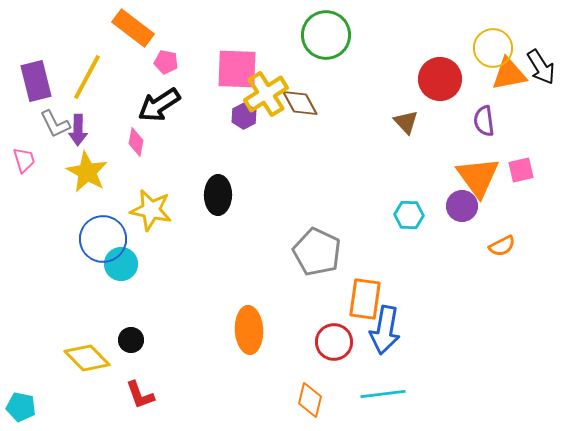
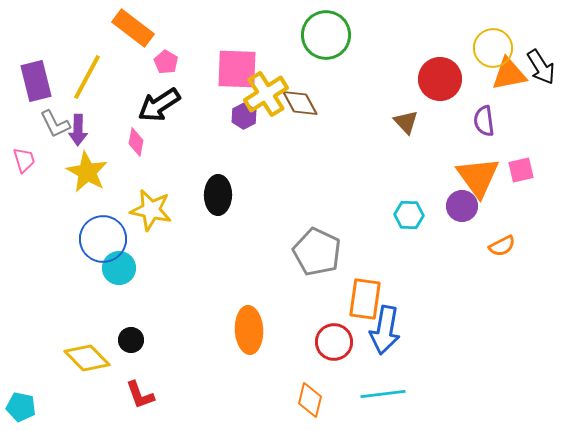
pink pentagon at (166, 62): rotated 20 degrees clockwise
cyan circle at (121, 264): moved 2 px left, 4 px down
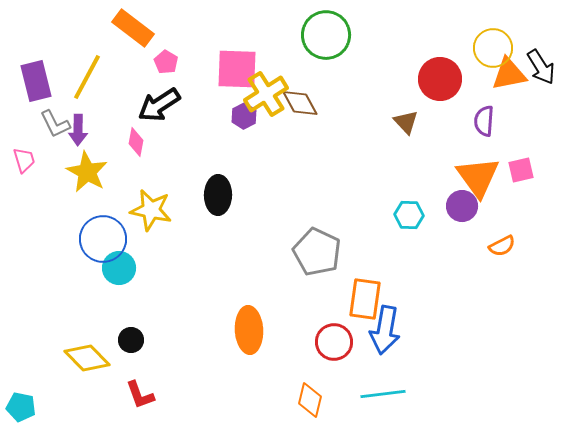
purple semicircle at (484, 121): rotated 12 degrees clockwise
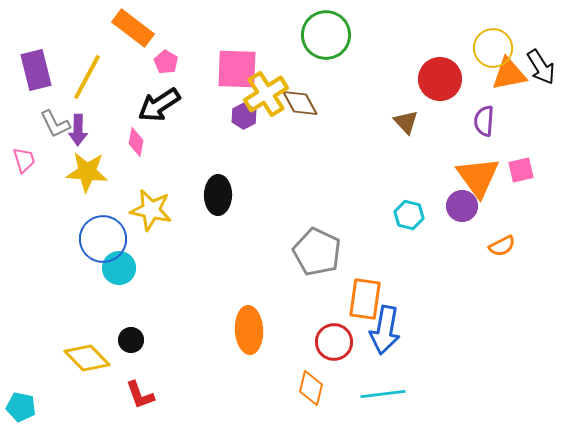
purple rectangle at (36, 81): moved 11 px up
yellow star at (87, 172): rotated 24 degrees counterclockwise
cyan hexagon at (409, 215): rotated 12 degrees clockwise
orange diamond at (310, 400): moved 1 px right, 12 px up
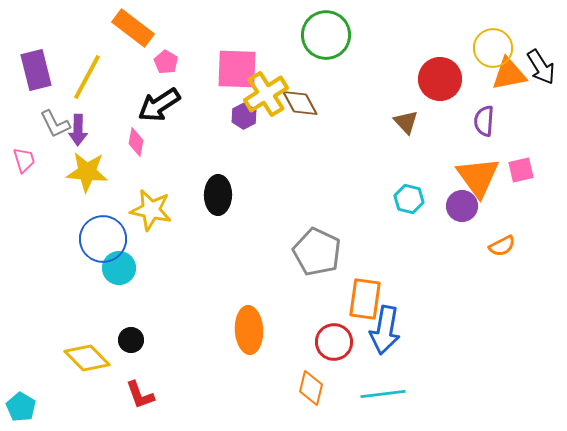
cyan hexagon at (409, 215): moved 16 px up
cyan pentagon at (21, 407): rotated 20 degrees clockwise
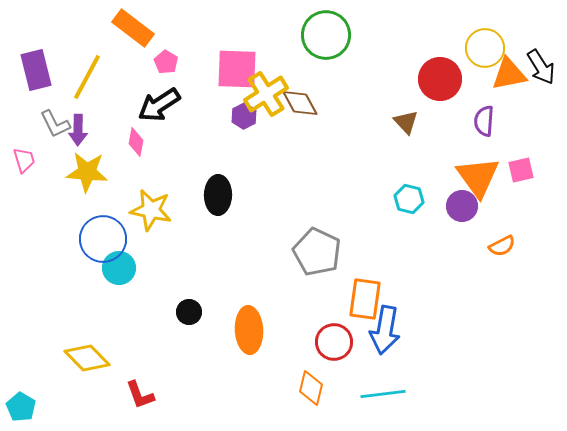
yellow circle at (493, 48): moved 8 px left
black circle at (131, 340): moved 58 px right, 28 px up
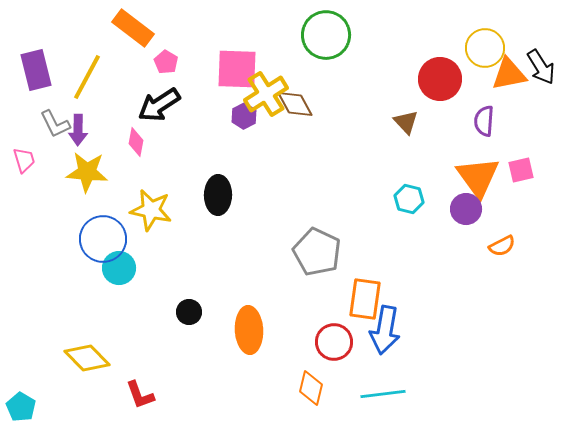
brown diamond at (300, 103): moved 5 px left, 1 px down
purple circle at (462, 206): moved 4 px right, 3 px down
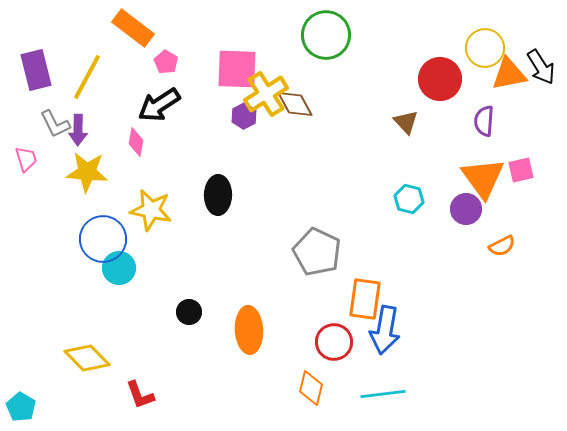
pink trapezoid at (24, 160): moved 2 px right, 1 px up
orange triangle at (478, 177): moved 5 px right, 1 px down
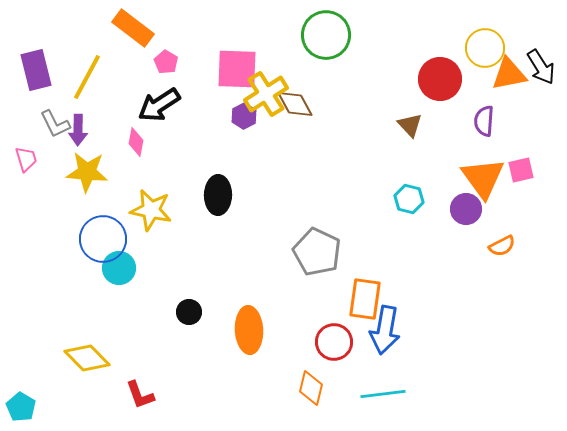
brown triangle at (406, 122): moved 4 px right, 3 px down
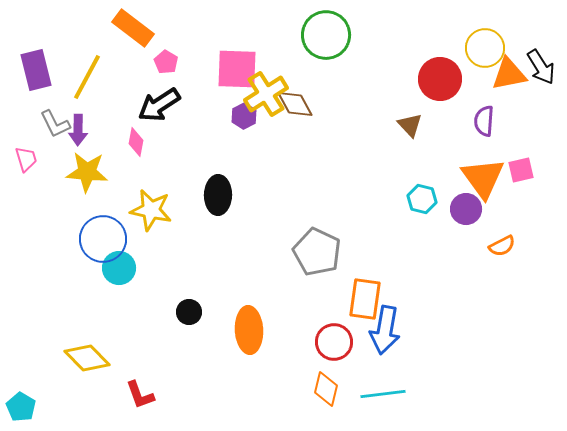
cyan hexagon at (409, 199): moved 13 px right
orange diamond at (311, 388): moved 15 px right, 1 px down
